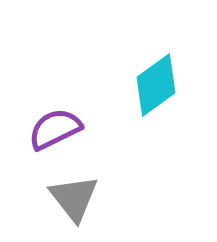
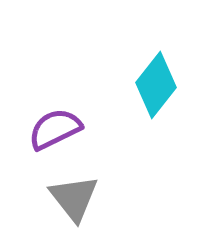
cyan diamond: rotated 16 degrees counterclockwise
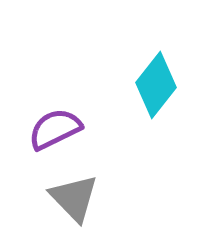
gray triangle: rotated 6 degrees counterclockwise
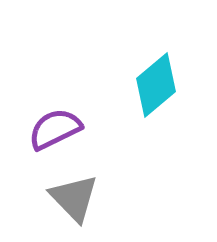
cyan diamond: rotated 12 degrees clockwise
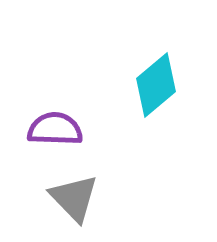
purple semicircle: rotated 28 degrees clockwise
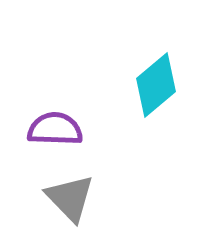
gray triangle: moved 4 px left
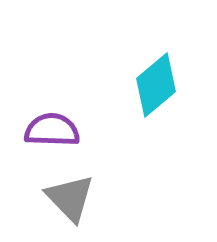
purple semicircle: moved 3 px left, 1 px down
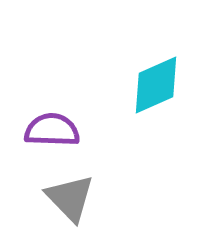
cyan diamond: rotated 16 degrees clockwise
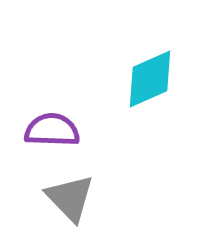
cyan diamond: moved 6 px left, 6 px up
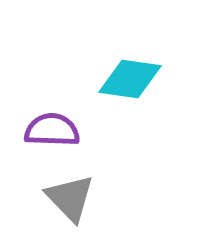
cyan diamond: moved 20 px left; rotated 32 degrees clockwise
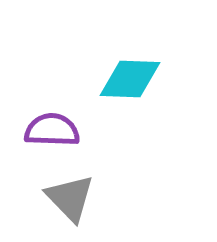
cyan diamond: rotated 6 degrees counterclockwise
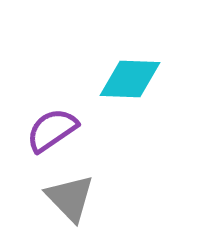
purple semicircle: rotated 36 degrees counterclockwise
